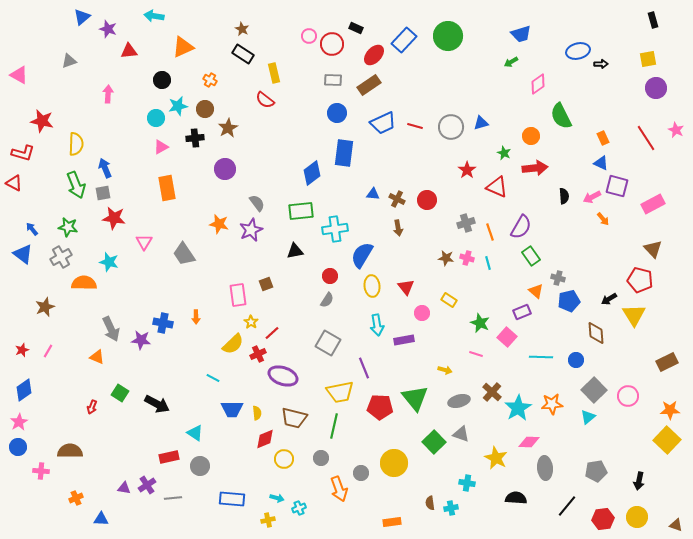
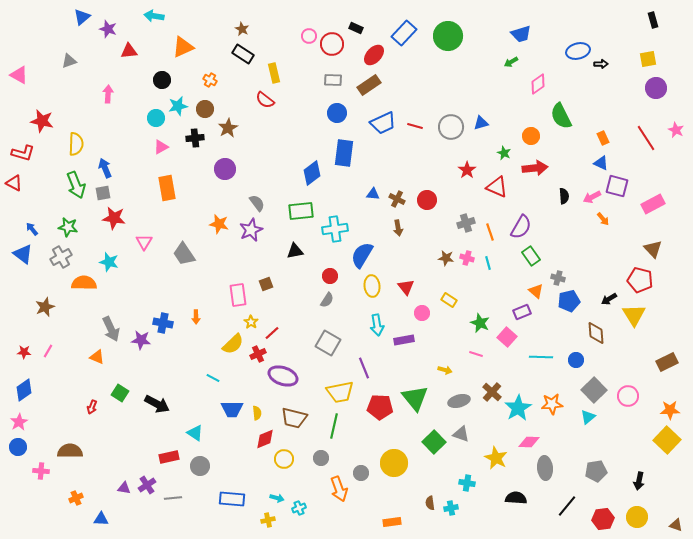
blue rectangle at (404, 40): moved 7 px up
red star at (22, 350): moved 2 px right, 2 px down; rotated 24 degrees clockwise
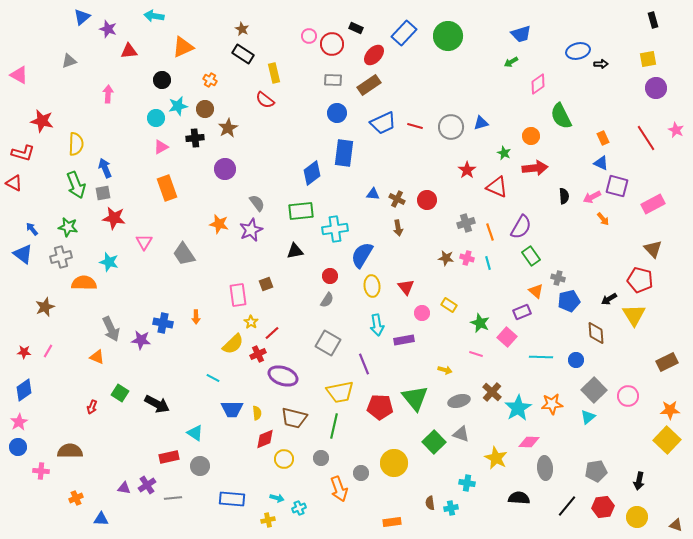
orange rectangle at (167, 188): rotated 10 degrees counterclockwise
gray cross at (61, 257): rotated 15 degrees clockwise
yellow rectangle at (449, 300): moved 5 px down
purple line at (364, 368): moved 4 px up
black semicircle at (516, 498): moved 3 px right
red hexagon at (603, 519): moved 12 px up
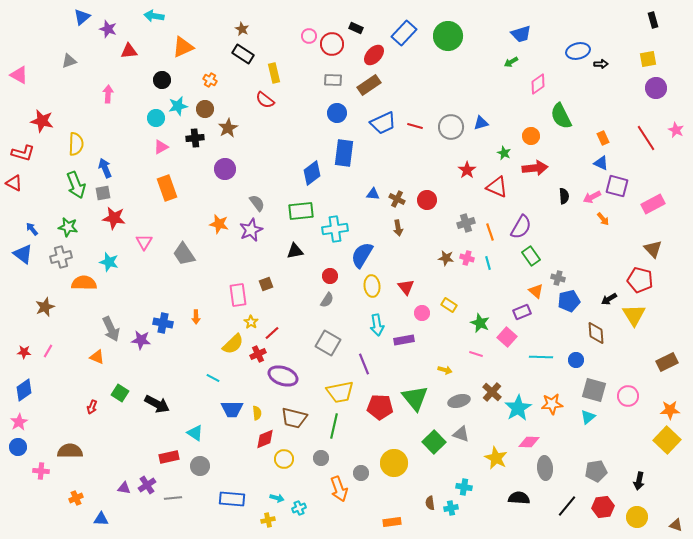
gray square at (594, 390): rotated 30 degrees counterclockwise
cyan cross at (467, 483): moved 3 px left, 4 px down
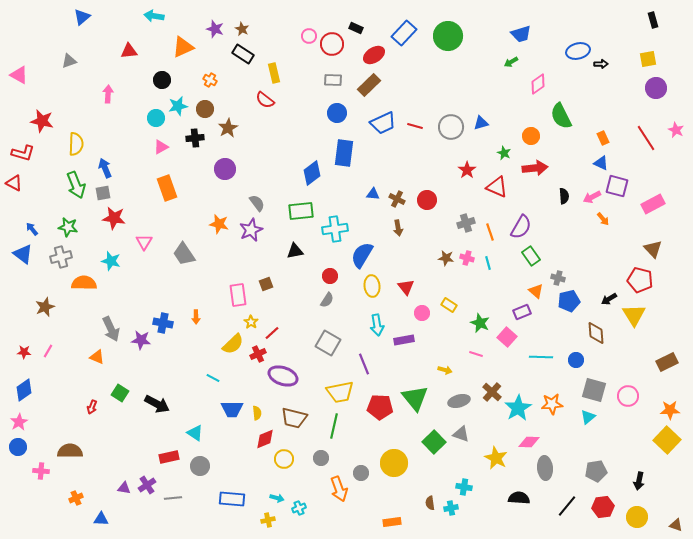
purple star at (108, 29): moved 107 px right
red ellipse at (374, 55): rotated 15 degrees clockwise
brown rectangle at (369, 85): rotated 10 degrees counterclockwise
cyan star at (109, 262): moved 2 px right, 1 px up
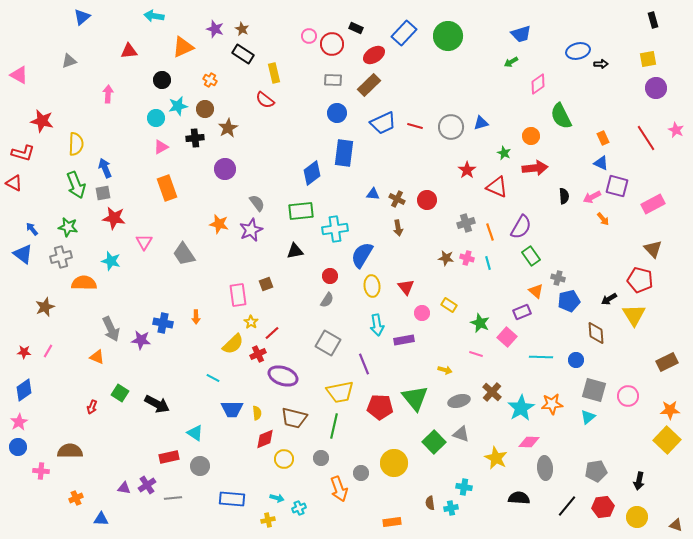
cyan star at (518, 408): moved 3 px right
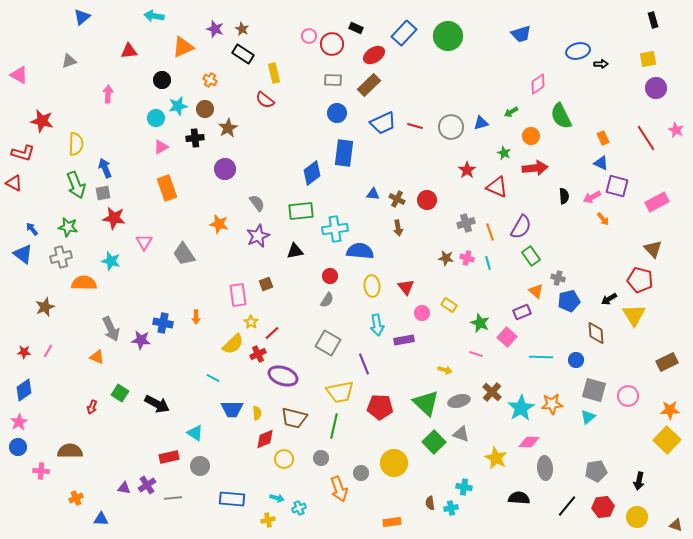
green arrow at (511, 62): moved 50 px down
pink rectangle at (653, 204): moved 4 px right, 2 px up
purple star at (251, 230): moved 7 px right, 6 px down
blue semicircle at (362, 255): moved 2 px left, 4 px up; rotated 64 degrees clockwise
green triangle at (415, 398): moved 11 px right, 5 px down; rotated 8 degrees counterclockwise
